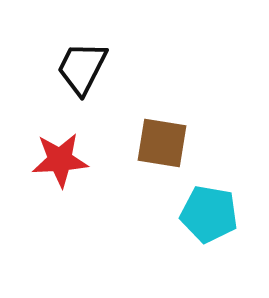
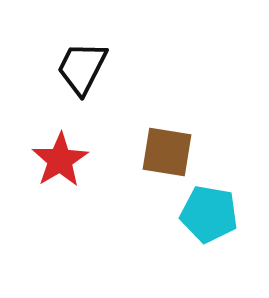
brown square: moved 5 px right, 9 px down
red star: rotated 28 degrees counterclockwise
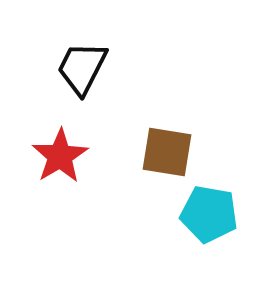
red star: moved 4 px up
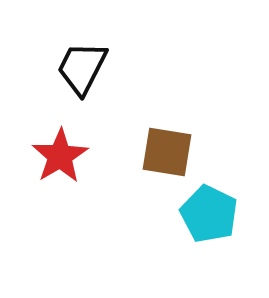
cyan pentagon: rotated 16 degrees clockwise
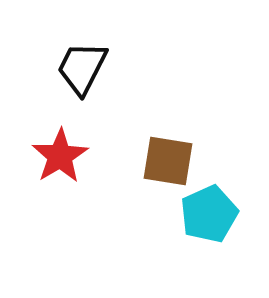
brown square: moved 1 px right, 9 px down
cyan pentagon: rotated 22 degrees clockwise
